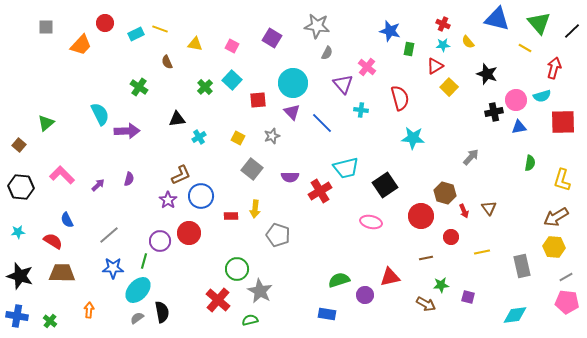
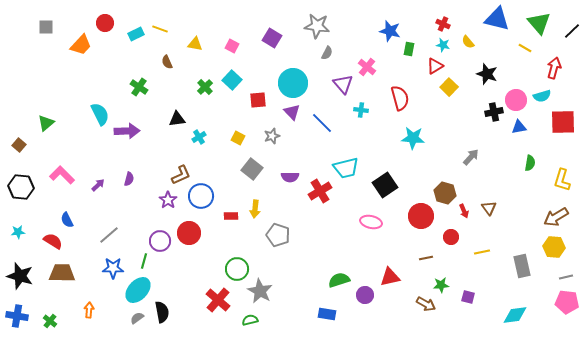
cyan star at (443, 45): rotated 16 degrees clockwise
gray line at (566, 277): rotated 16 degrees clockwise
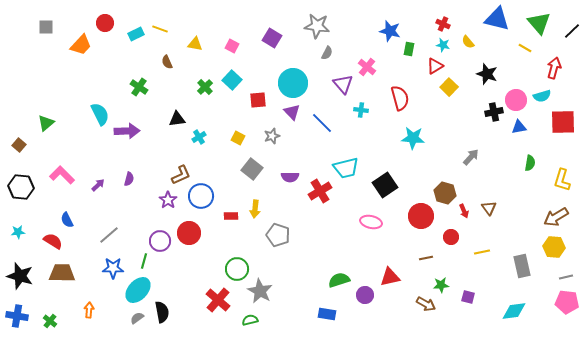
cyan diamond at (515, 315): moved 1 px left, 4 px up
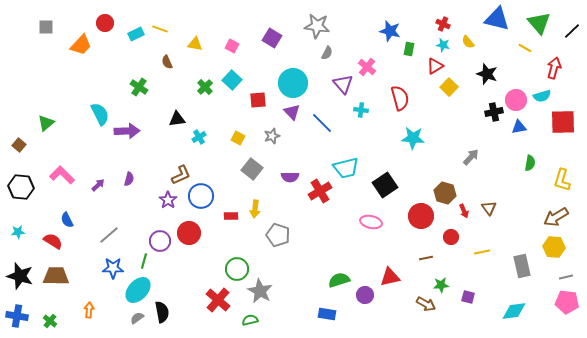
brown trapezoid at (62, 273): moved 6 px left, 3 px down
